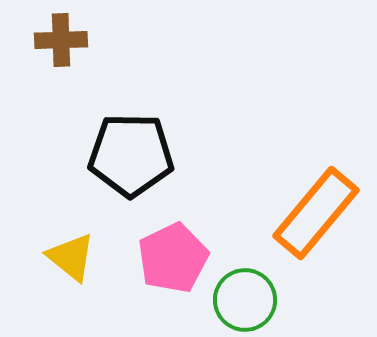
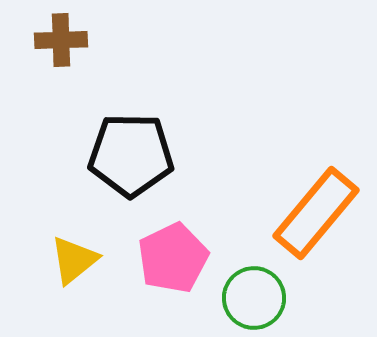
yellow triangle: moved 3 px right, 3 px down; rotated 42 degrees clockwise
green circle: moved 9 px right, 2 px up
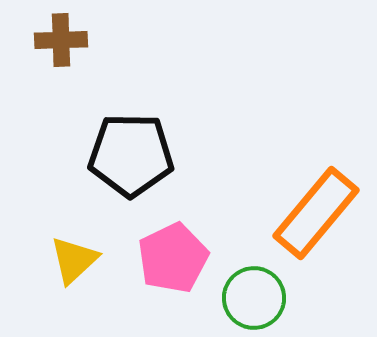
yellow triangle: rotated 4 degrees counterclockwise
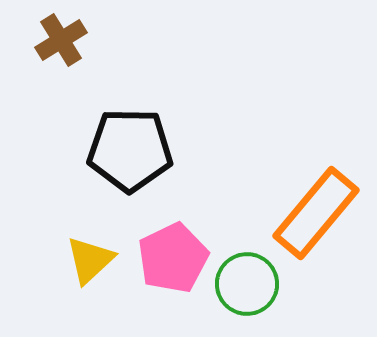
brown cross: rotated 30 degrees counterclockwise
black pentagon: moved 1 px left, 5 px up
yellow triangle: moved 16 px right
green circle: moved 7 px left, 14 px up
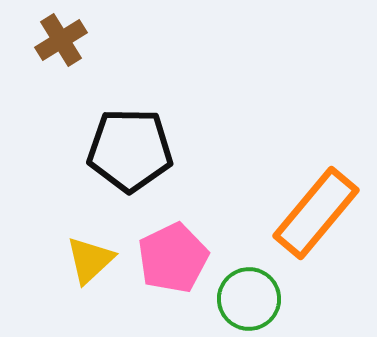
green circle: moved 2 px right, 15 px down
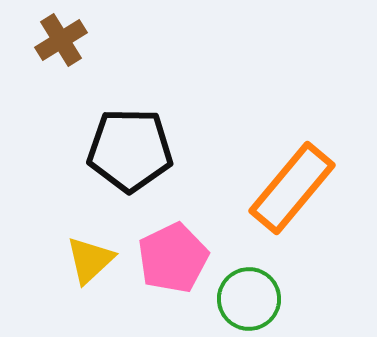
orange rectangle: moved 24 px left, 25 px up
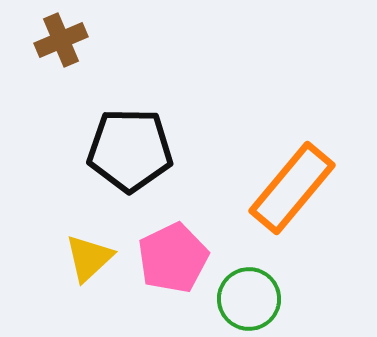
brown cross: rotated 9 degrees clockwise
yellow triangle: moved 1 px left, 2 px up
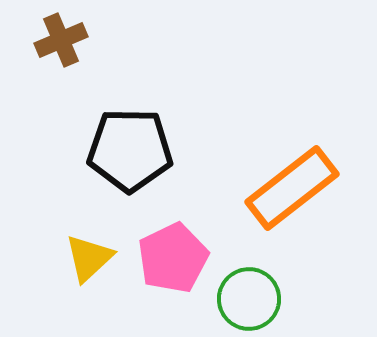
orange rectangle: rotated 12 degrees clockwise
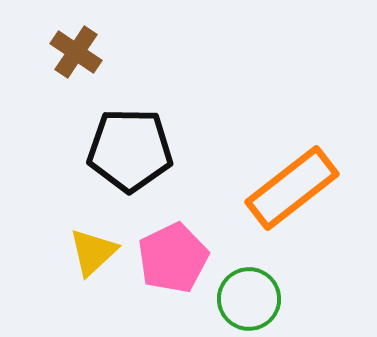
brown cross: moved 15 px right, 12 px down; rotated 33 degrees counterclockwise
yellow triangle: moved 4 px right, 6 px up
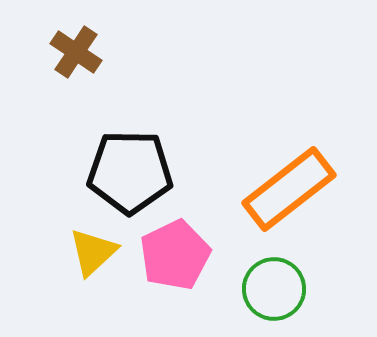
black pentagon: moved 22 px down
orange rectangle: moved 3 px left, 1 px down
pink pentagon: moved 2 px right, 3 px up
green circle: moved 25 px right, 10 px up
